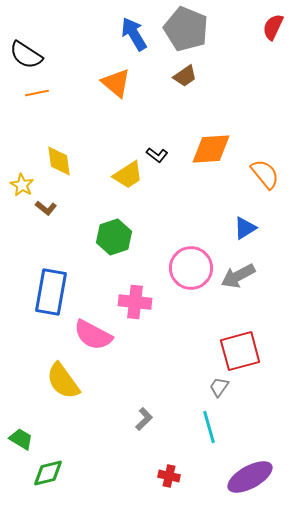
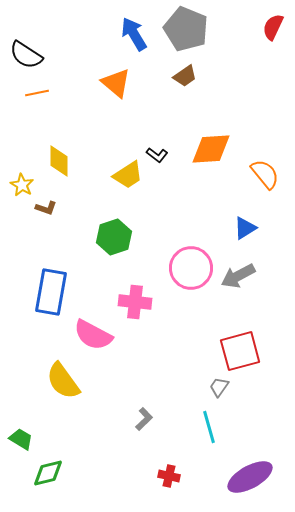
yellow diamond: rotated 8 degrees clockwise
brown L-shape: rotated 20 degrees counterclockwise
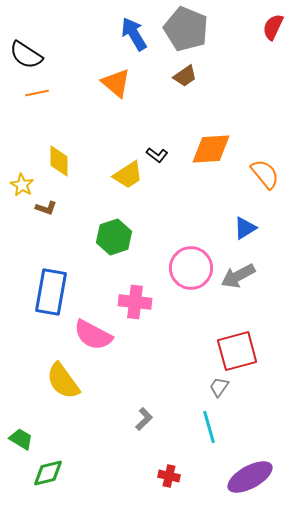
red square: moved 3 px left
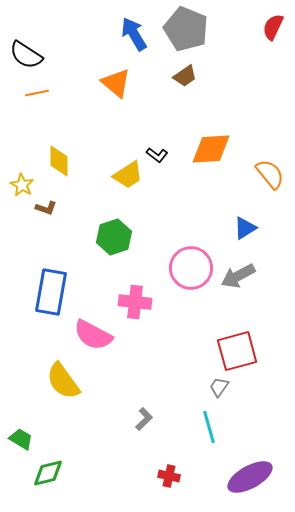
orange semicircle: moved 5 px right
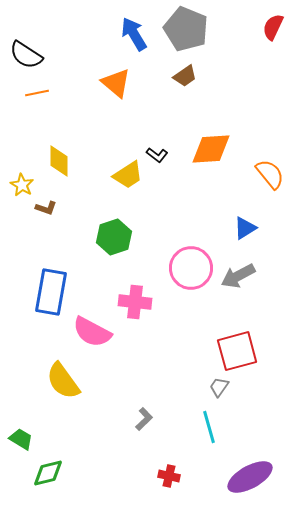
pink semicircle: moved 1 px left, 3 px up
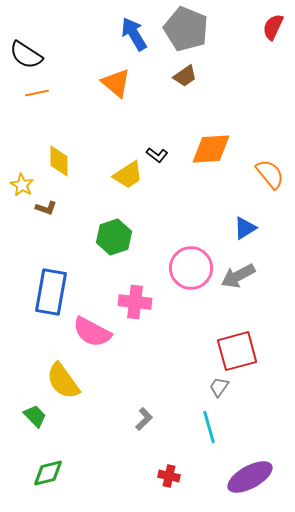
green trapezoid: moved 14 px right, 23 px up; rotated 15 degrees clockwise
